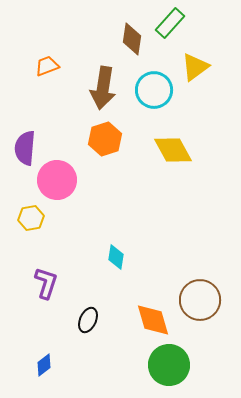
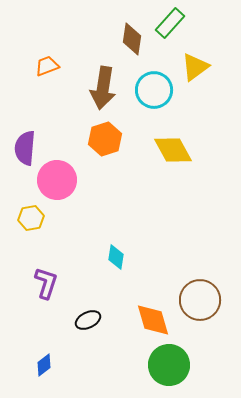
black ellipse: rotated 40 degrees clockwise
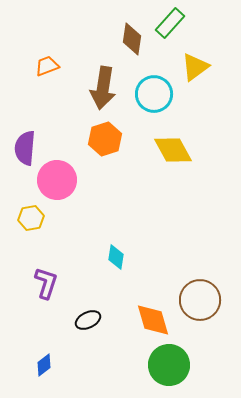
cyan circle: moved 4 px down
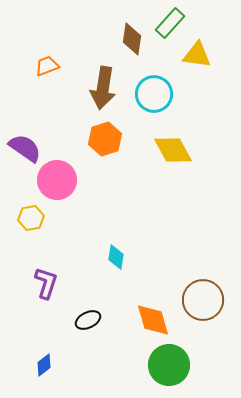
yellow triangle: moved 2 px right, 12 px up; rotated 44 degrees clockwise
purple semicircle: rotated 120 degrees clockwise
brown circle: moved 3 px right
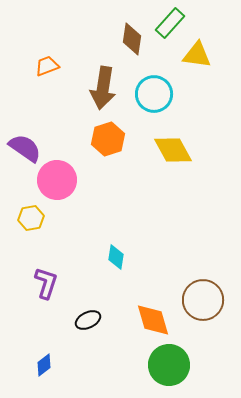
orange hexagon: moved 3 px right
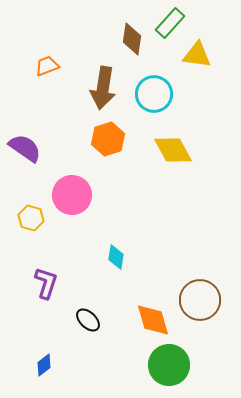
pink circle: moved 15 px right, 15 px down
yellow hexagon: rotated 25 degrees clockwise
brown circle: moved 3 px left
black ellipse: rotated 70 degrees clockwise
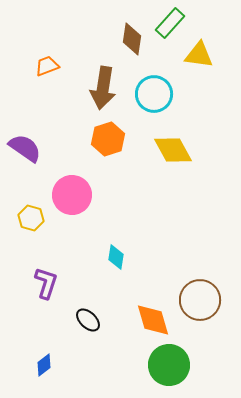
yellow triangle: moved 2 px right
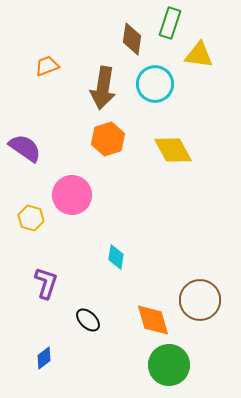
green rectangle: rotated 24 degrees counterclockwise
cyan circle: moved 1 px right, 10 px up
blue diamond: moved 7 px up
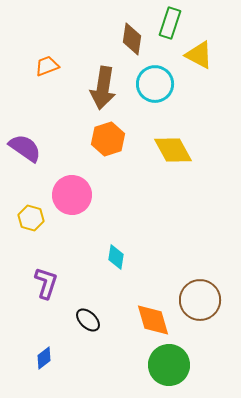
yellow triangle: rotated 20 degrees clockwise
